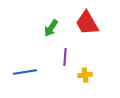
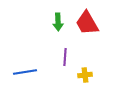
green arrow: moved 7 px right, 6 px up; rotated 36 degrees counterclockwise
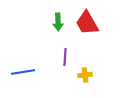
blue line: moved 2 px left
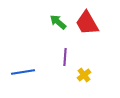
green arrow: rotated 132 degrees clockwise
yellow cross: moved 1 px left; rotated 32 degrees counterclockwise
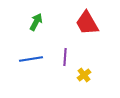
green arrow: moved 22 px left; rotated 78 degrees clockwise
blue line: moved 8 px right, 13 px up
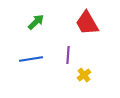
green arrow: rotated 18 degrees clockwise
purple line: moved 3 px right, 2 px up
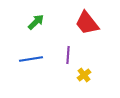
red trapezoid: rotated 8 degrees counterclockwise
